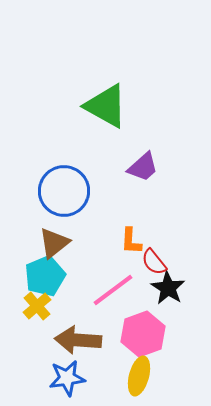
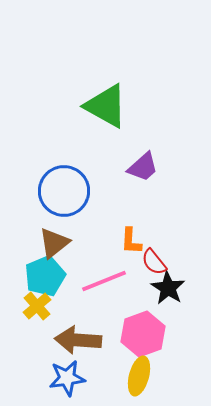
pink line: moved 9 px left, 9 px up; rotated 15 degrees clockwise
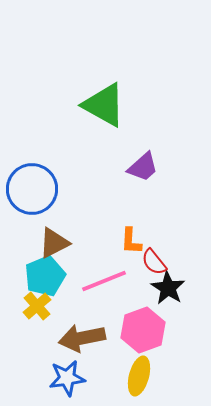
green triangle: moved 2 px left, 1 px up
blue circle: moved 32 px left, 2 px up
brown triangle: rotated 12 degrees clockwise
pink hexagon: moved 4 px up
brown arrow: moved 4 px right, 2 px up; rotated 15 degrees counterclockwise
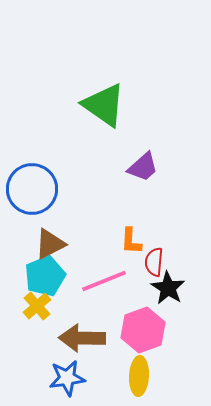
green triangle: rotated 6 degrees clockwise
brown triangle: moved 4 px left, 1 px down
red semicircle: rotated 44 degrees clockwise
brown arrow: rotated 12 degrees clockwise
yellow ellipse: rotated 12 degrees counterclockwise
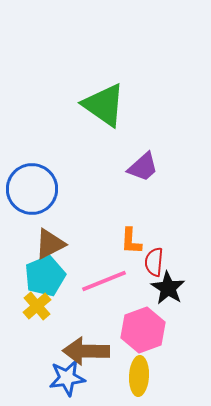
brown arrow: moved 4 px right, 13 px down
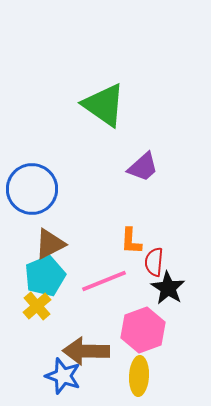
blue star: moved 4 px left, 2 px up; rotated 27 degrees clockwise
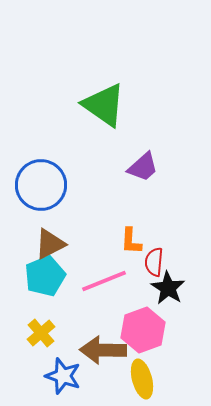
blue circle: moved 9 px right, 4 px up
yellow cross: moved 4 px right, 27 px down
brown arrow: moved 17 px right, 1 px up
yellow ellipse: moved 3 px right, 3 px down; rotated 18 degrees counterclockwise
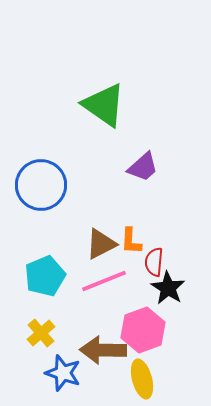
brown triangle: moved 51 px right
blue star: moved 3 px up
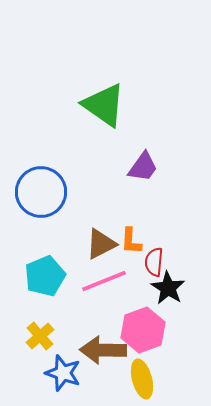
purple trapezoid: rotated 12 degrees counterclockwise
blue circle: moved 7 px down
yellow cross: moved 1 px left, 3 px down
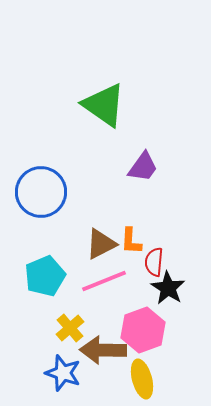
yellow cross: moved 30 px right, 8 px up
